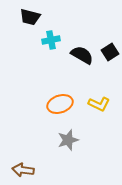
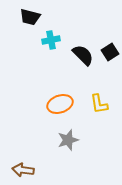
black semicircle: moved 1 px right; rotated 15 degrees clockwise
yellow L-shape: rotated 55 degrees clockwise
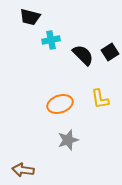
yellow L-shape: moved 1 px right, 5 px up
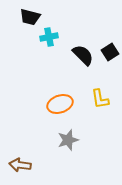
cyan cross: moved 2 px left, 3 px up
brown arrow: moved 3 px left, 5 px up
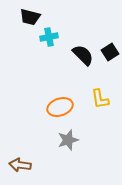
orange ellipse: moved 3 px down
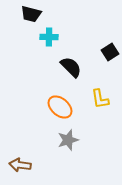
black trapezoid: moved 1 px right, 3 px up
cyan cross: rotated 12 degrees clockwise
black semicircle: moved 12 px left, 12 px down
orange ellipse: rotated 60 degrees clockwise
